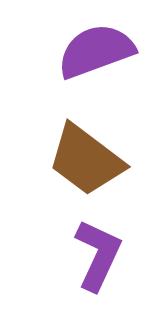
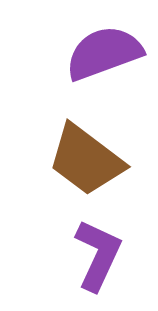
purple semicircle: moved 8 px right, 2 px down
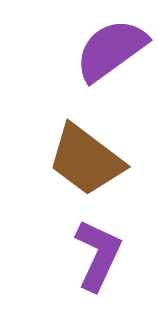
purple semicircle: moved 7 px right, 3 px up; rotated 16 degrees counterclockwise
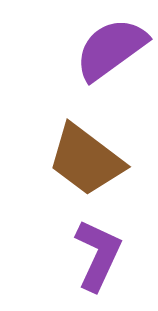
purple semicircle: moved 1 px up
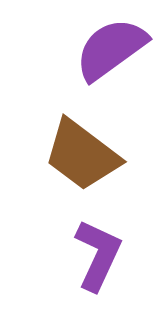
brown trapezoid: moved 4 px left, 5 px up
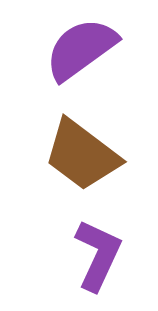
purple semicircle: moved 30 px left
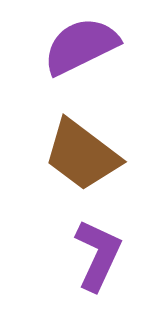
purple semicircle: moved 3 px up; rotated 10 degrees clockwise
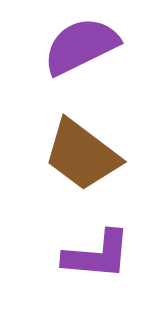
purple L-shape: moved 1 px left; rotated 70 degrees clockwise
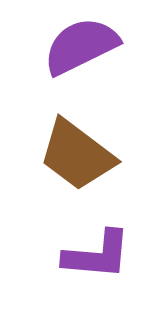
brown trapezoid: moved 5 px left
